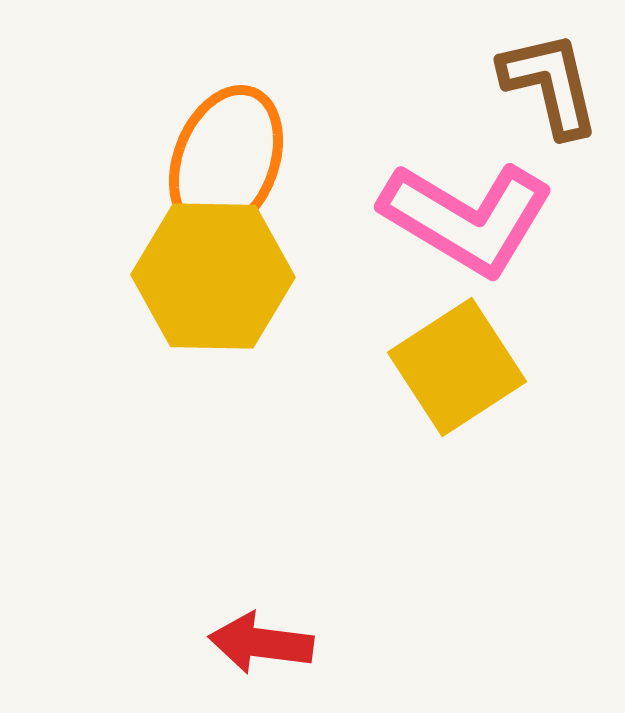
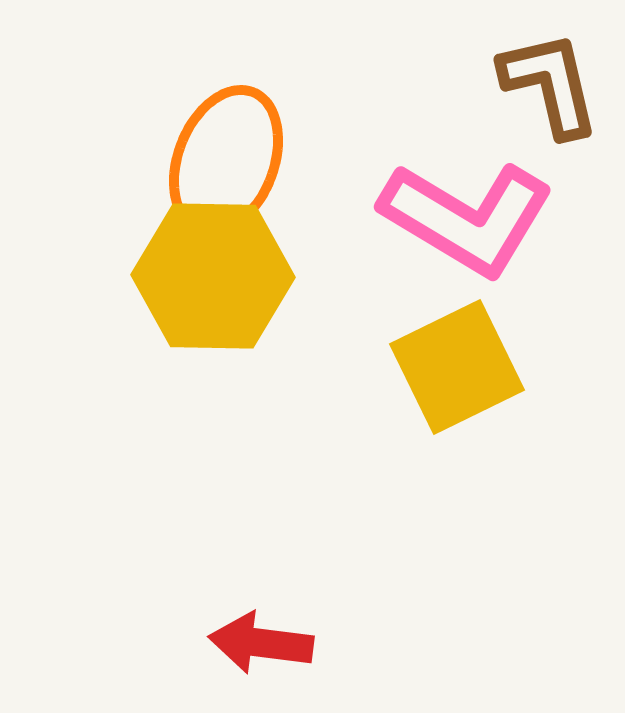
yellow square: rotated 7 degrees clockwise
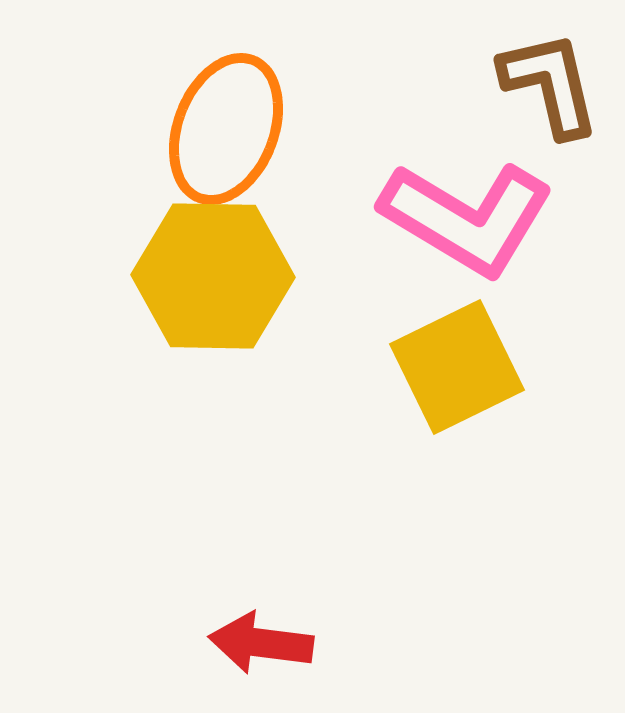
orange ellipse: moved 32 px up
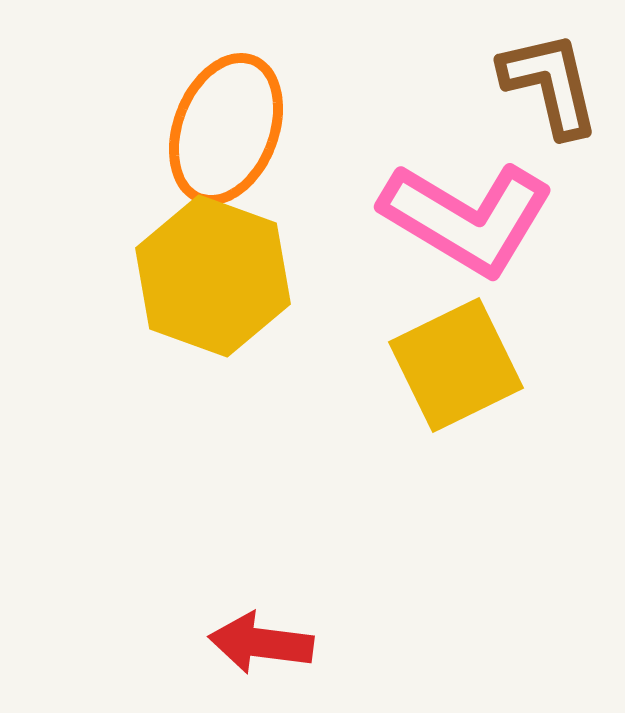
yellow hexagon: rotated 19 degrees clockwise
yellow square: moved 1 px left, 2 px up
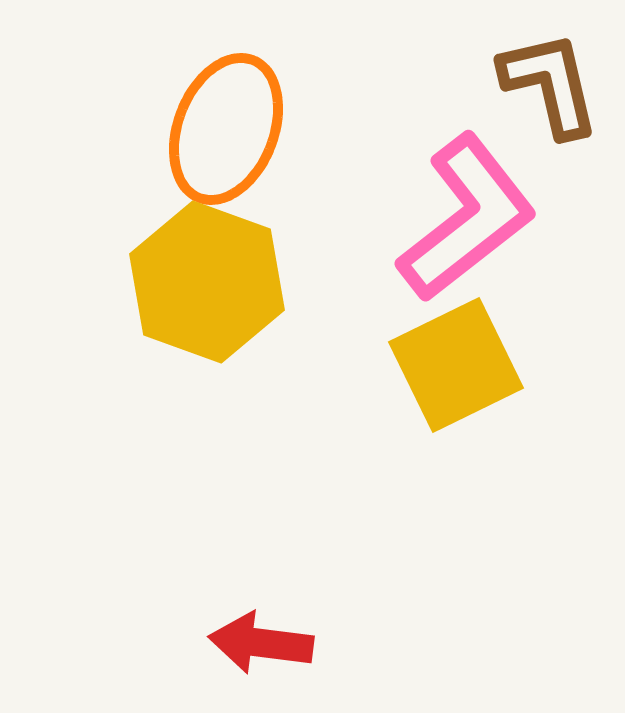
pink L-shape: rotated 69 degrees counterclockwise
yellow hexagon: moved 6 px left, 6 px down
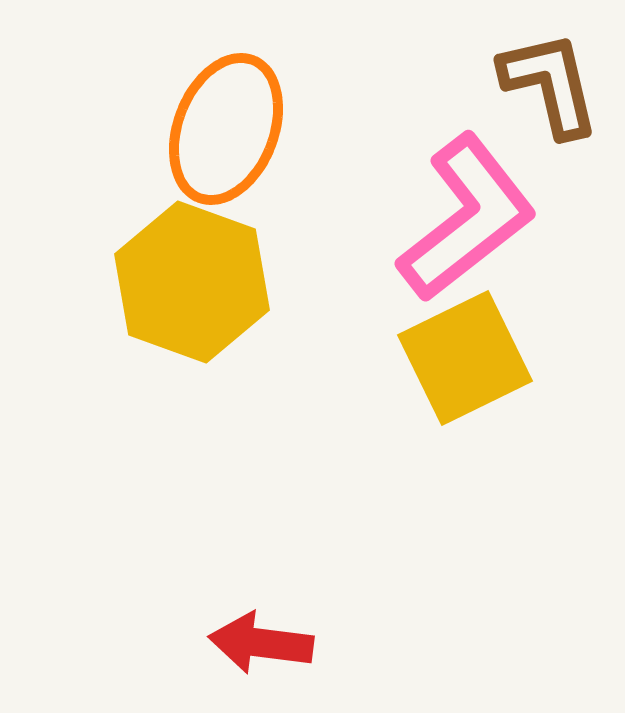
yellow hexagon: moved 15 px left
yellow square: moved 9 px right, 7 px up
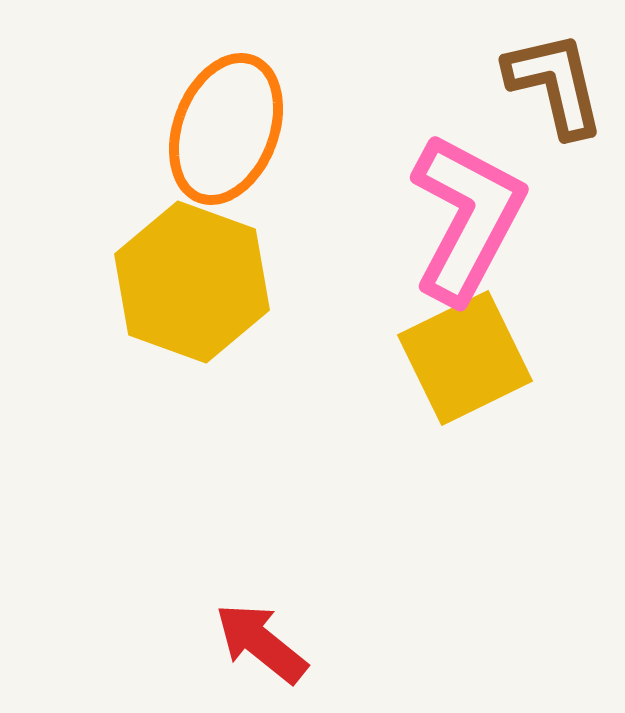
brown L-shape: moved 5 px right
pink L-shape: rotated 24 degrees counterclockwise
red arrow: rotated 32 degrees clockwise
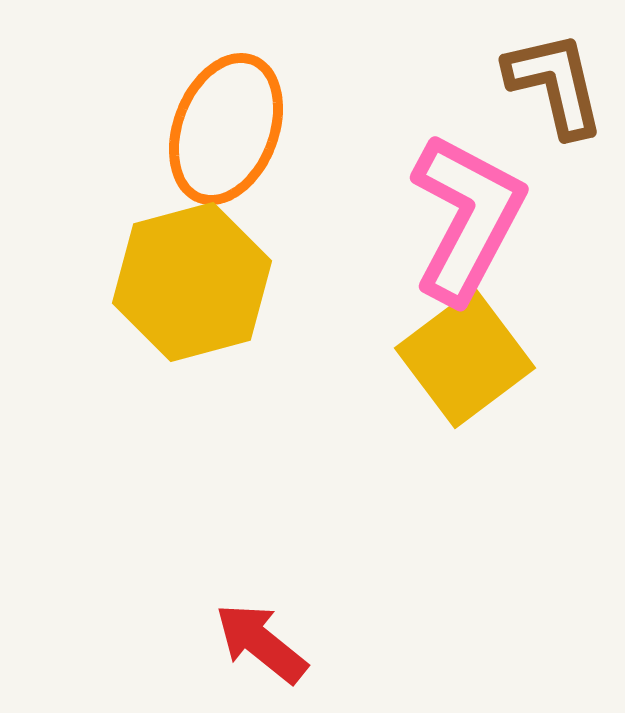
yellow hexagon: rotated 25 degrees clockwise
yellow square: rotated 11 degrees counterclockwise
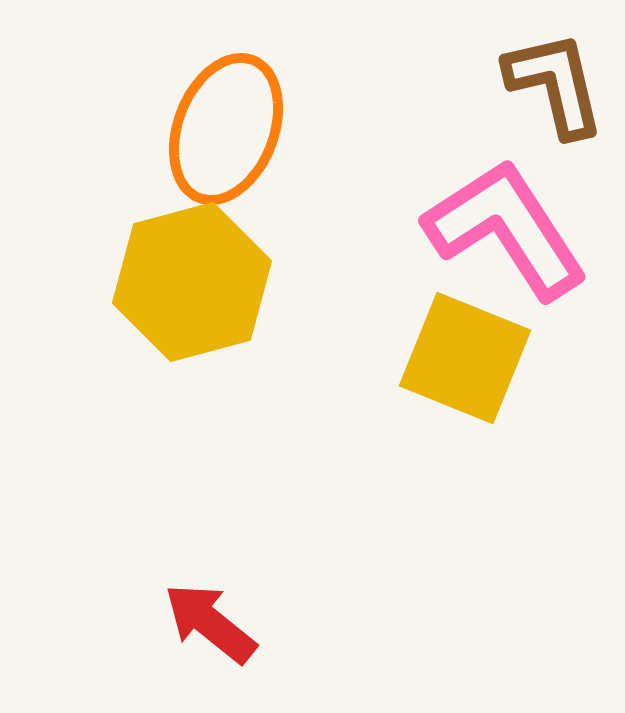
pink L-shape: moved 39 px right, 11 px down; rotated 61 degrees counterclockwise
yellow square: rotated 31 degrees counterclockwise
red arrow: moved 51 px left, 20 px up
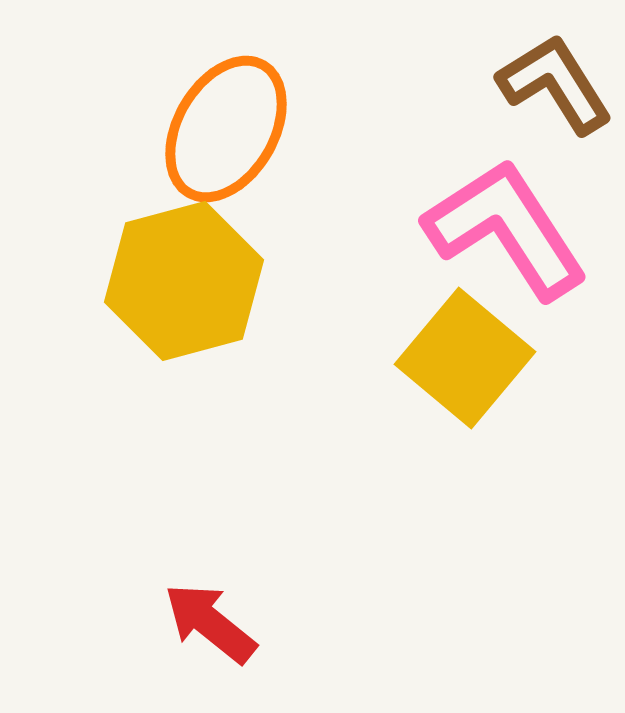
brown L-shape: rotated 19 degrees counterclockwise
orange ellipse: rotated 9 degrees clockwise
yellow hexagon: moved 8 px left, 1 px up
yellow square: rotated 18 degrees clockwise
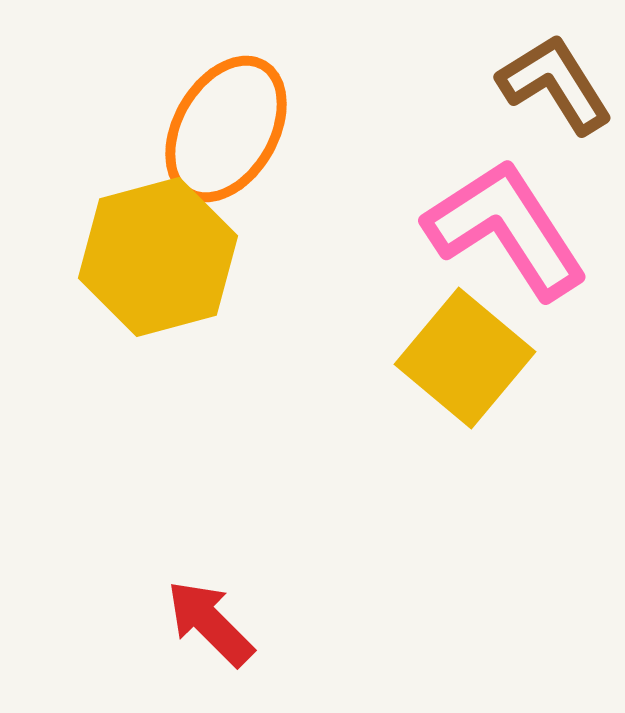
yellow hexagon: moved 26 px left, 24 px up
red arrow: rotated 6 degrees clockwise
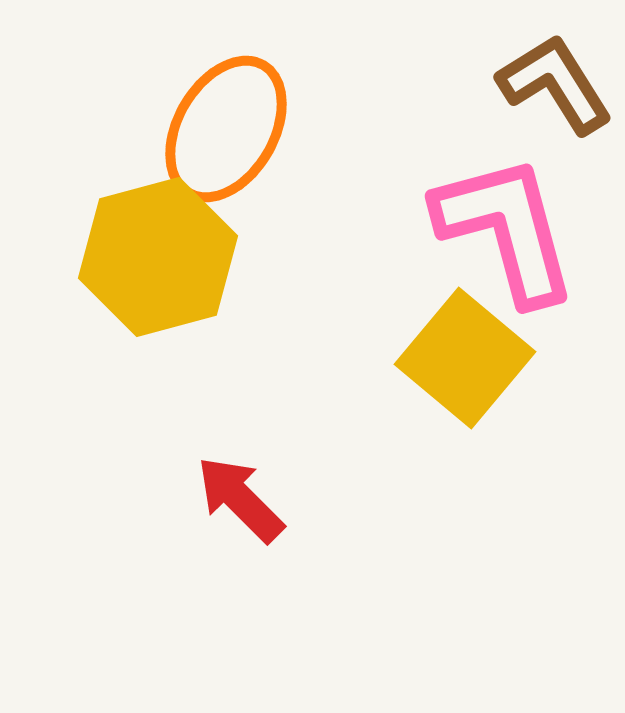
pink L-shape: rotated 18 degrees clockwise
red arrow: moved 30 px right, 124 px up
